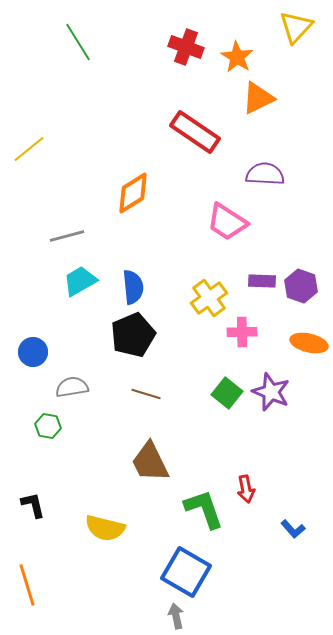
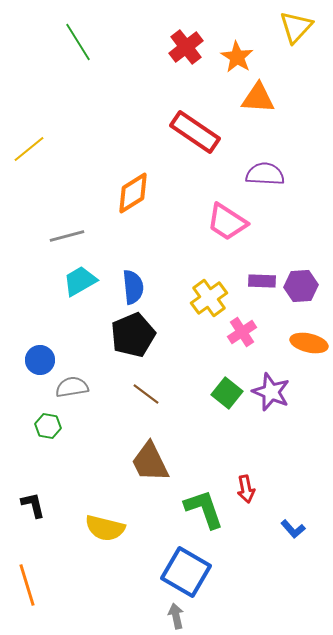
red cross: rotated 32 degrees clockwise
orange triangle: rotated 30 degrees clockwise
purple hexagon: rotated 24 degrees counterclockwise
pink cross: rotated 32 degrees counterclockwise
blue circle: moved 7 px right, 8 px down
brown line: rotated 20 degrees clockwise
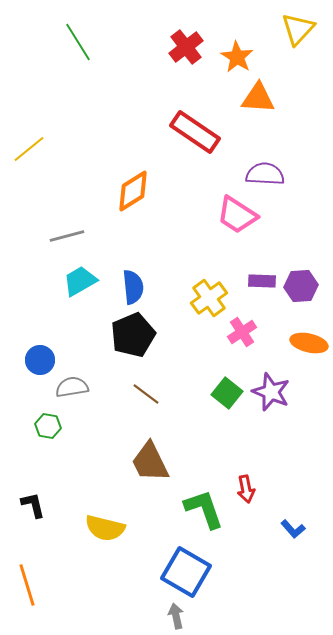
yellow triangle: moved 2 px right, 2 px down
orange diamond: moved 2 px up
pink trapezoid: moved 10 px right, 7 px up
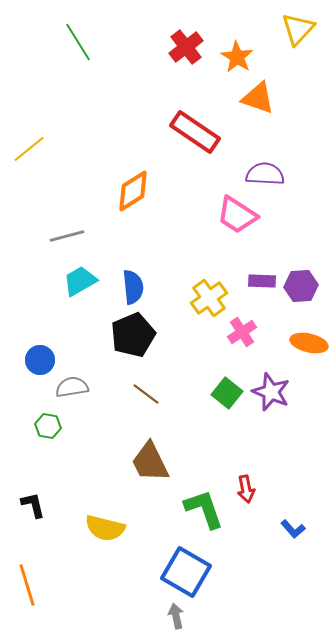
orange triangle: rotated 15 degrees clockwise
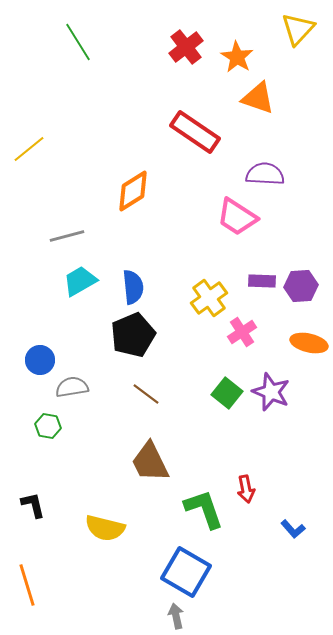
pink trapezoid: moved 2 px down
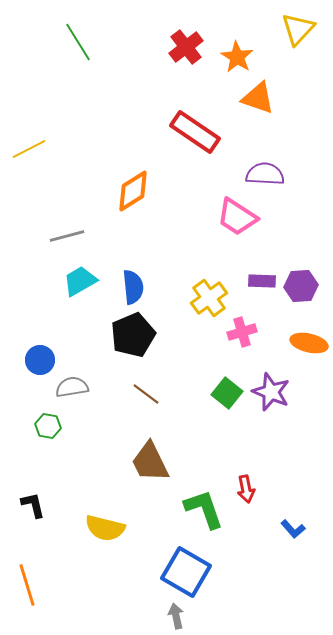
yellow line: rotated 12 degrees clockwise
pink cross: rotated 16 degrees clockwise
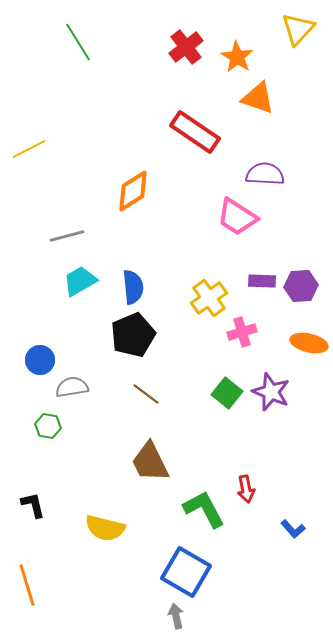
green L-shape: rotated 9 degrees counterclockwise
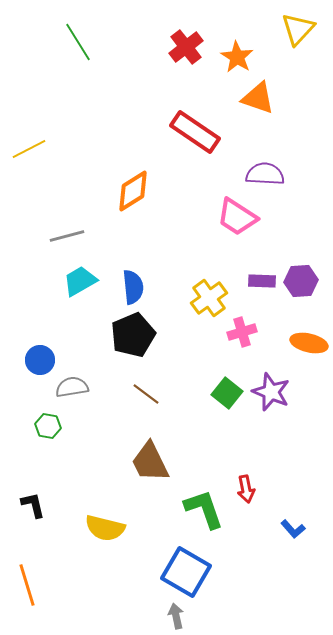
purple hexagon: moved 5 px up
green L-shape: rotated 9 degrees clockwise
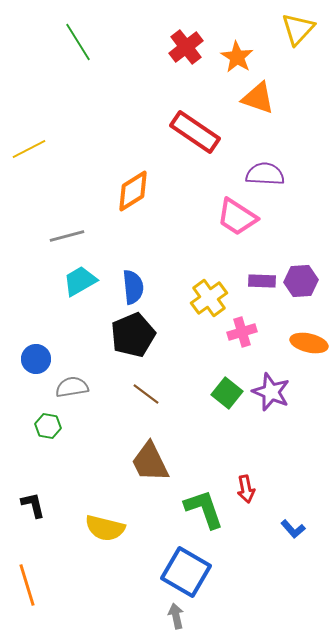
blue circle: moved 4 px left, 1 px up
